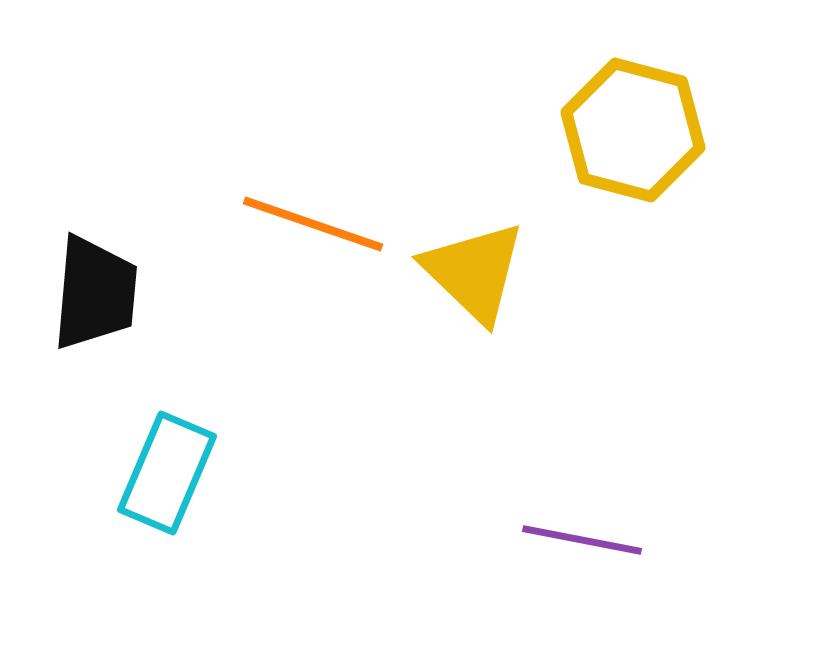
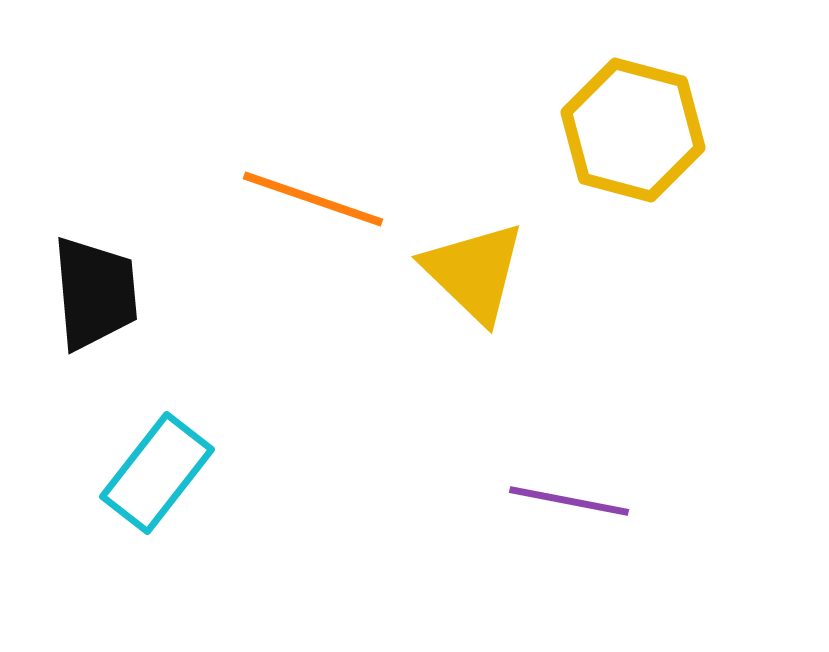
orange line: moved 25 px up
black trapezoid: rotated 10 degrees counterclockwise
cyan rectangle: moved 10 px left; rotated 15 degrees clockwise
purple line: moved 13 px left, 39 px up
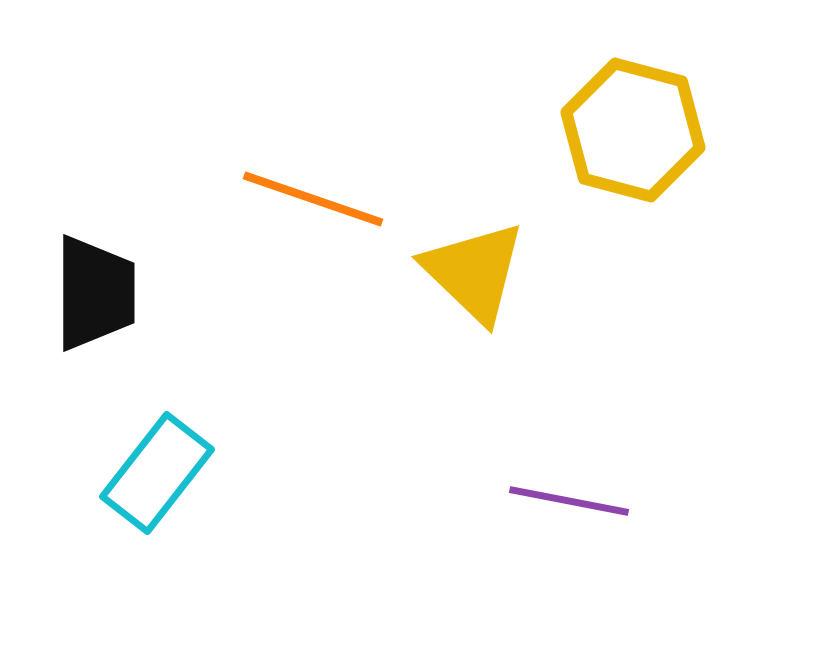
black trapezoid: rotated 5 degrees clockwise
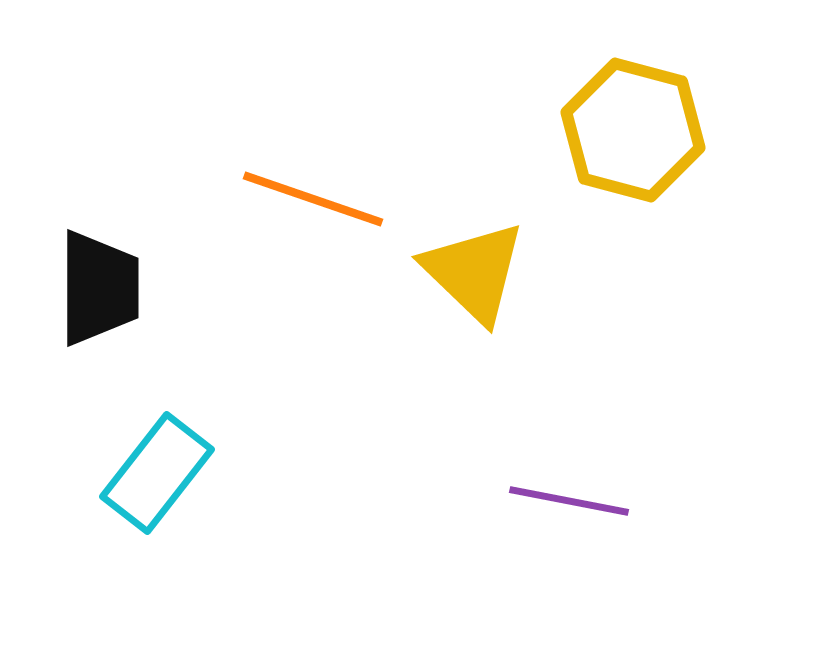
black trapezoid: moved 4 px right, 5 px up
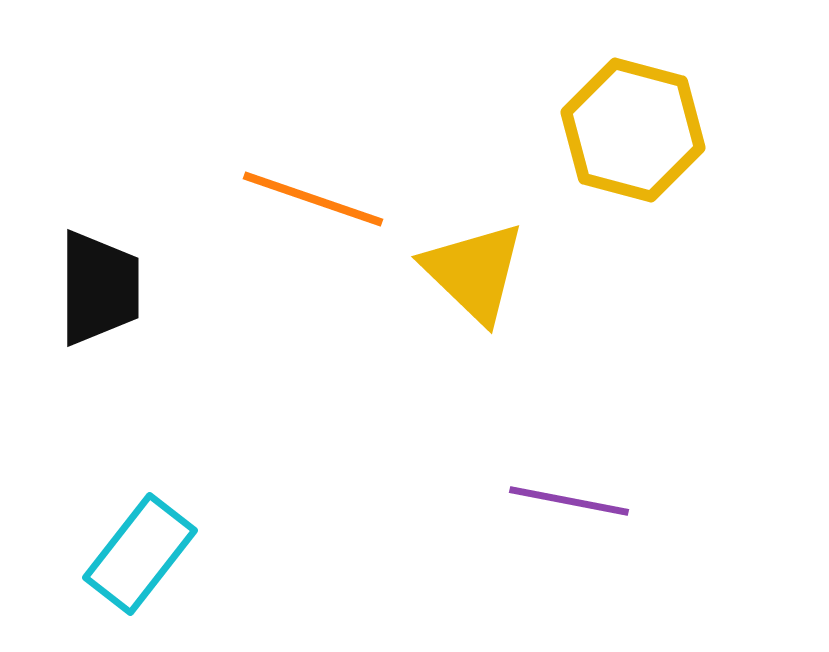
cyan rectangle: moved 17 px left, 81 px down
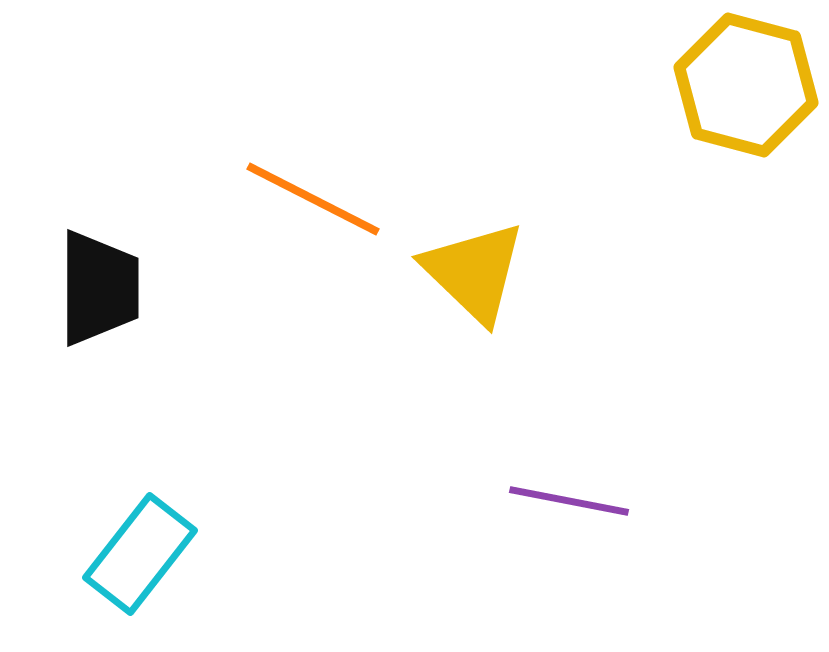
yellow hexagon: moved 113 px right, 45 px up
orange line: rotated 8 degrees clockwise
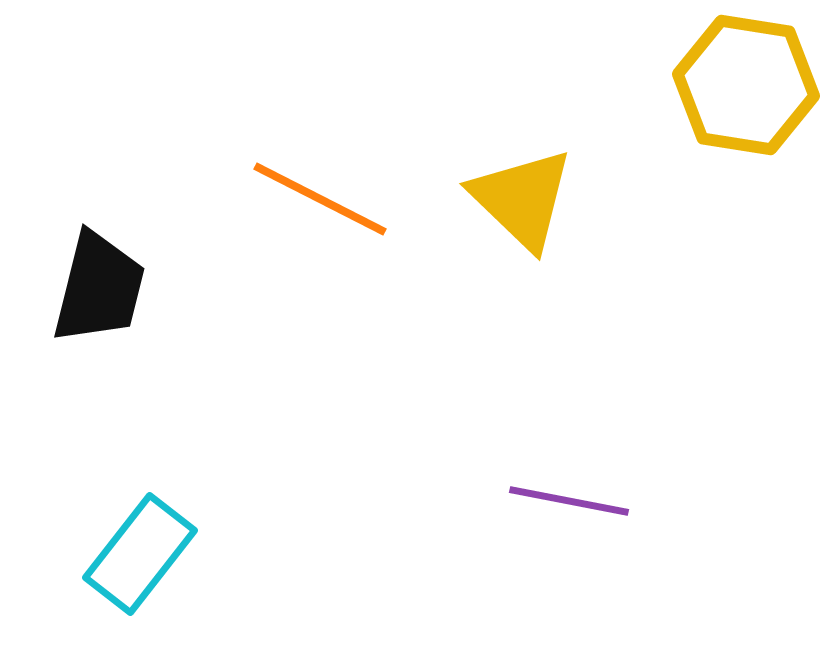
yellow hexagon: rotated 6 degrees counterclockwise
orange line: moved 7 px right
yellow triangle: moved 48 px right, 73 px up
black trapezoid: rotated 14 degrees clockwise
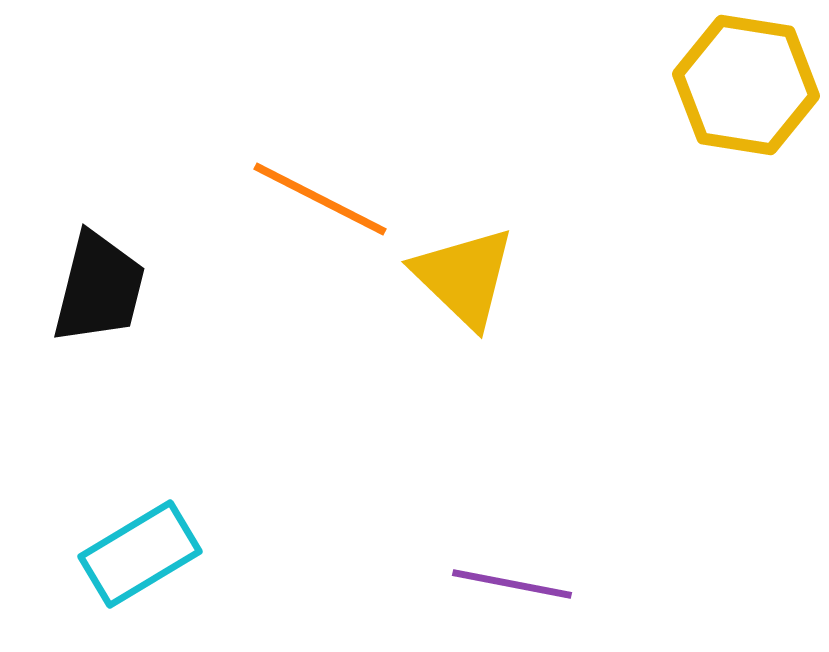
yellow triangle: moved 58 px left, 78 px down
purple line: moved 57 px left, 83 px down
cyan rectangle: rotated 21 degrees clockwise
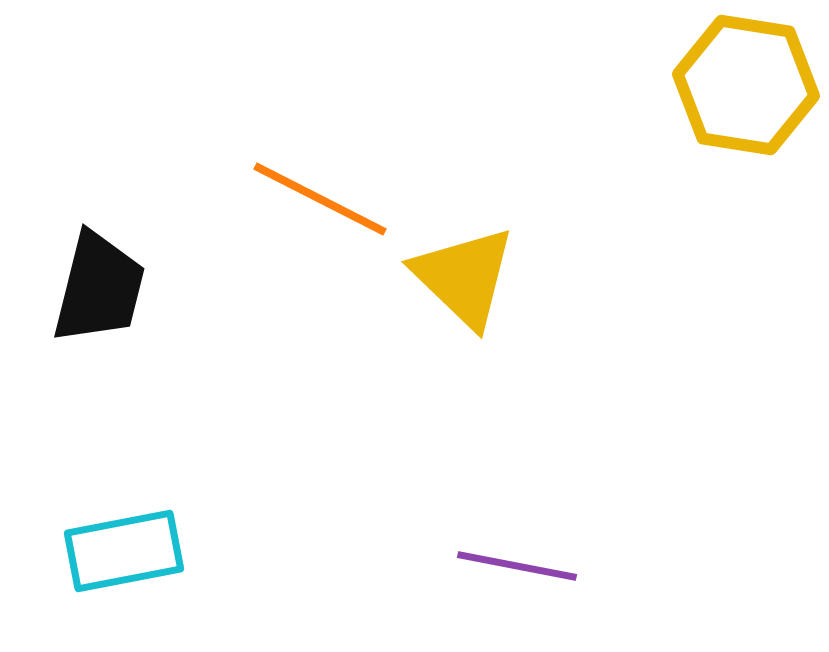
cyan rectangle: moved 16 px left, 3 px up; rotated 20 degrees clockwise
purple line: moved 5 px right, 18 px up
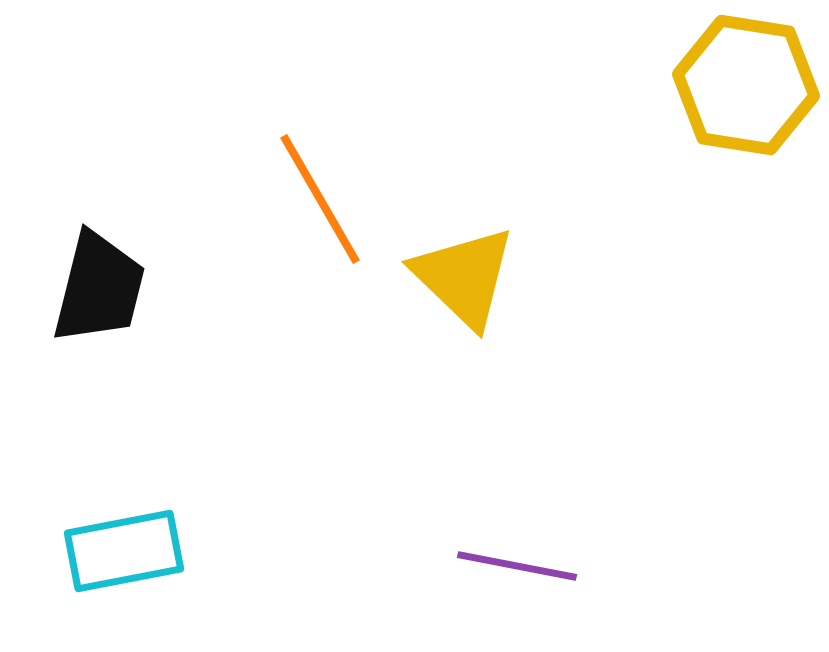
orange line: rotated 33 degrees clockwise
